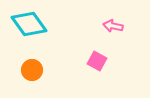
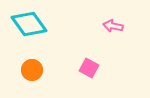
pink square: moved 8 px left, 7 px down
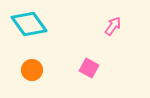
pink arrow: rotated 114 degrees clockwise
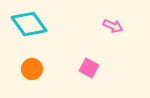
pink arrow: rotated 78 degrees clockwise
orange circle: moved 1 px up
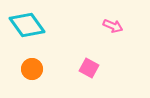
cyan diamond: moved 2 px left, 1 px down
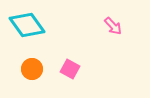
pink arrow: rotated 24 degrees clockwise
pink square: moved 19 px left, 1 px down
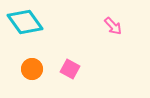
cyan diamond: moved 2 px left, 3 px up
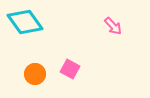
orange circle: moved 3 px right, 5 px down
